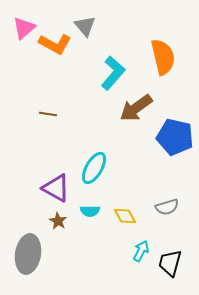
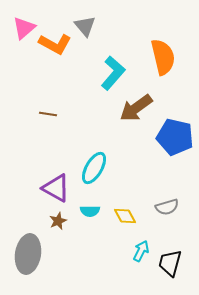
brown star: rotated 18 degrees clockwise
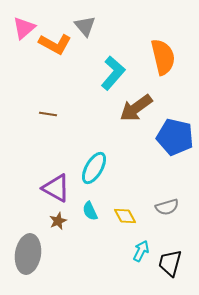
cyan semicircle: rotated 66 degrees clockwise
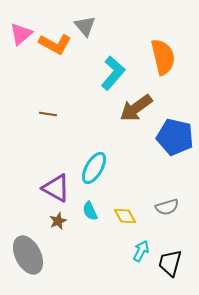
pink triangle: moved 3 px left, 6 px down
gray ellipse: moved 1 px down; rotated 36 degrees counterclockwise
